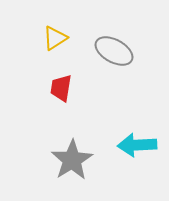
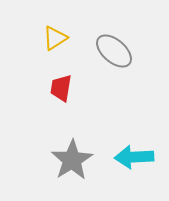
gray ellipse: rotated 12 degrees clockwise
cyan arrow: moved 3 px left, 12 px down
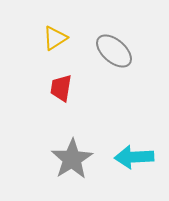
gray star: moved 1 px up
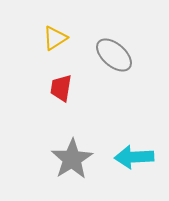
gray ellipse: moved 4 px down
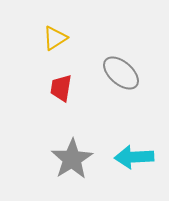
gray ellipse: moved 7 px right, 18 px down
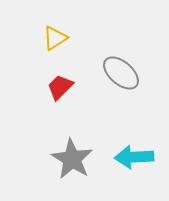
red trapezoid: moved 1 px left, 1 px up; rotated 36 degrees clockwise
gray star: rotated 9 degrees counterclockwise
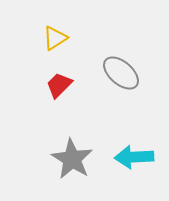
red trapezoid: moved 1 px left, 2 px up
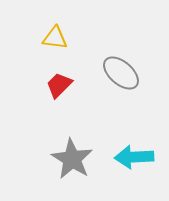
yellow triangle: rotated 40 degrees clockwise
